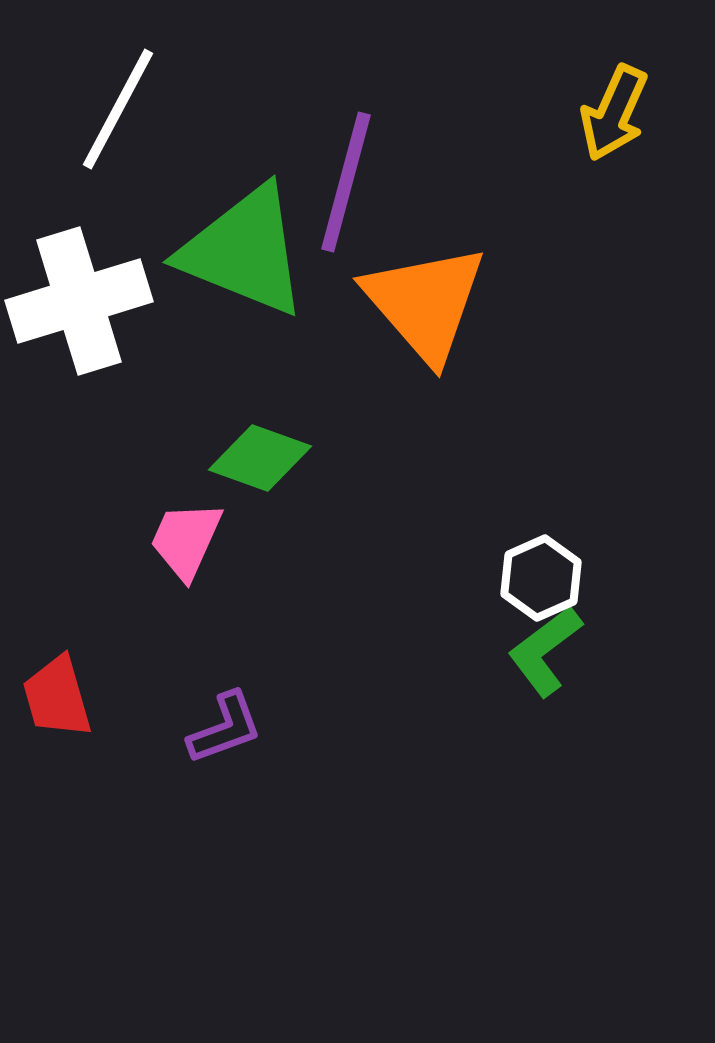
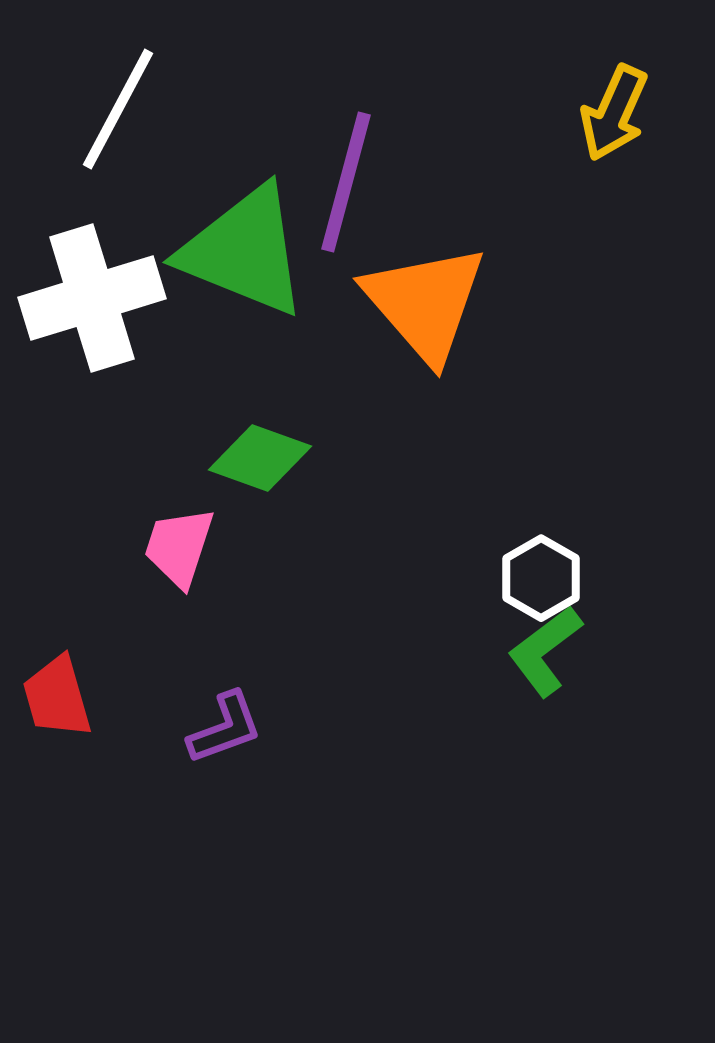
white cross: moved 13 px right, 3 px up
pink trapezoid: moved 7 px left, 7 px down; rotated 6 degrees counterclockwise
white hexagon: rotated 6 degrees counterclockwise
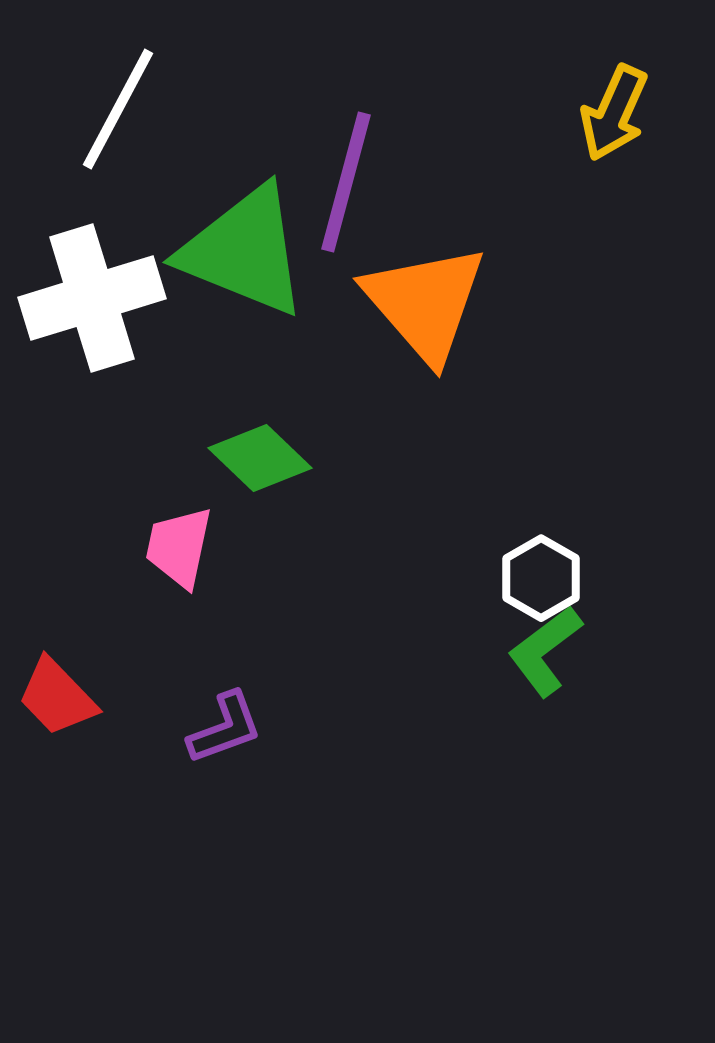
green diamond: rotated 24 degrees clockwise
pink trapezoid: rotated 6 degrees counterclockwise
red trapezoid: rotated 28 degrees counterclockwise
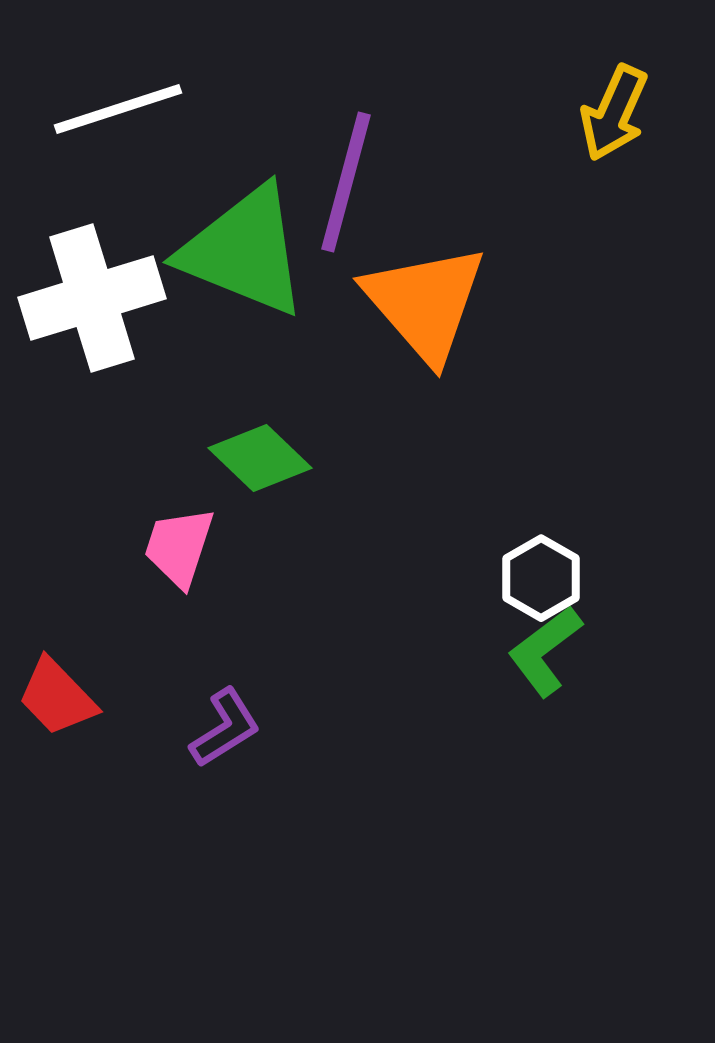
white line: rotated 44 degrees clockwise
pink trapezoid: rotated 6 degrees clockwise
purple L-shape: rotated 12 degrees counterclockwise
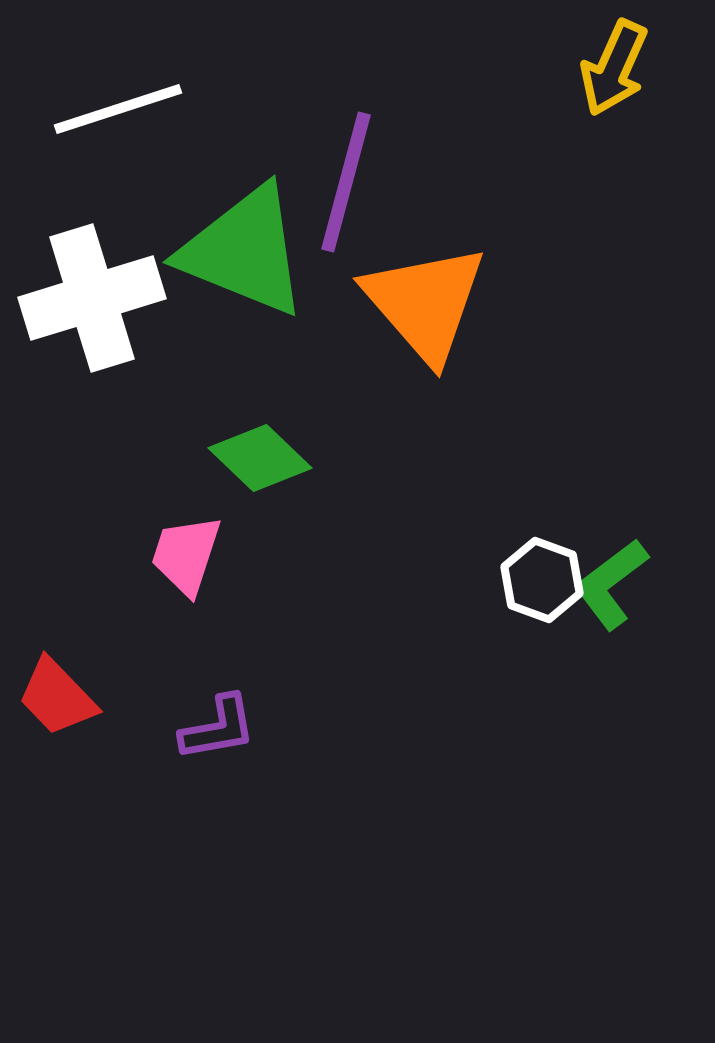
yellow arrow: moved 45 px up
pink trapezoid: moved 7 px right, 8 px down
white hexagon: moved 1 px right, 2 px down; rotated 10 degrees counterclockwise
green L-shape: moved 66 px right, 67 px up
purple L-shape: moved 7 px left; rotated 22 degrees clockwise
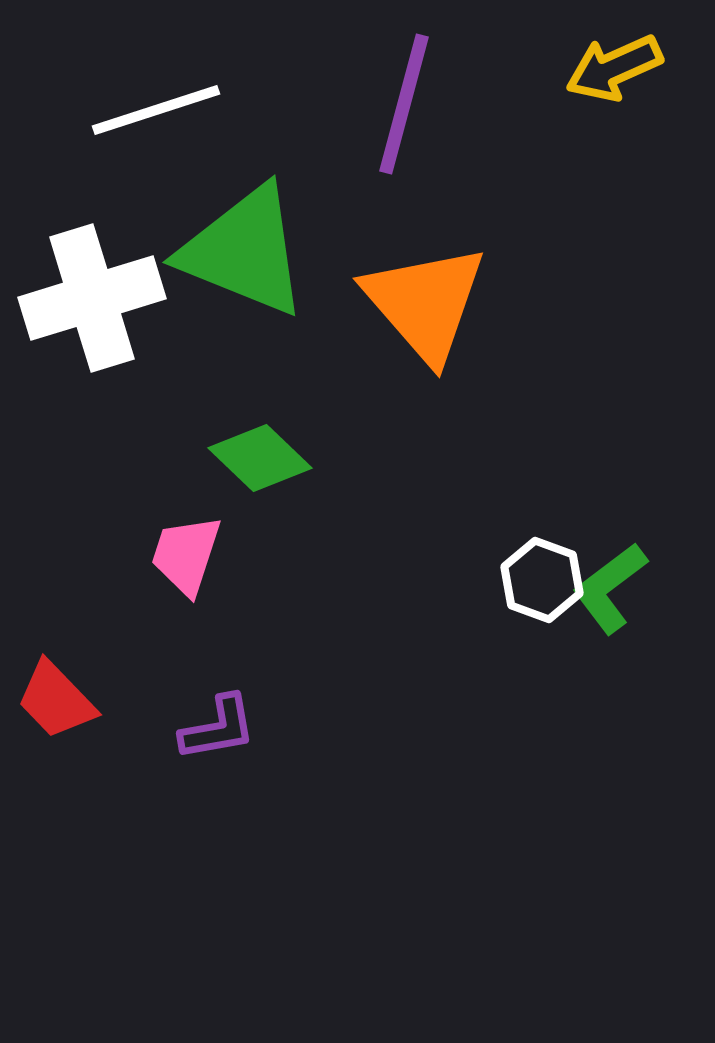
yellow arrow: rotated 42 degrees clockwise
white line: moved 38 px right, 1 px down
purple line: moved 58 px right, 78 px up
green L-shape: moved 1 px left, 4 px down
red trapezoid: moved 1 px left, 3 px down
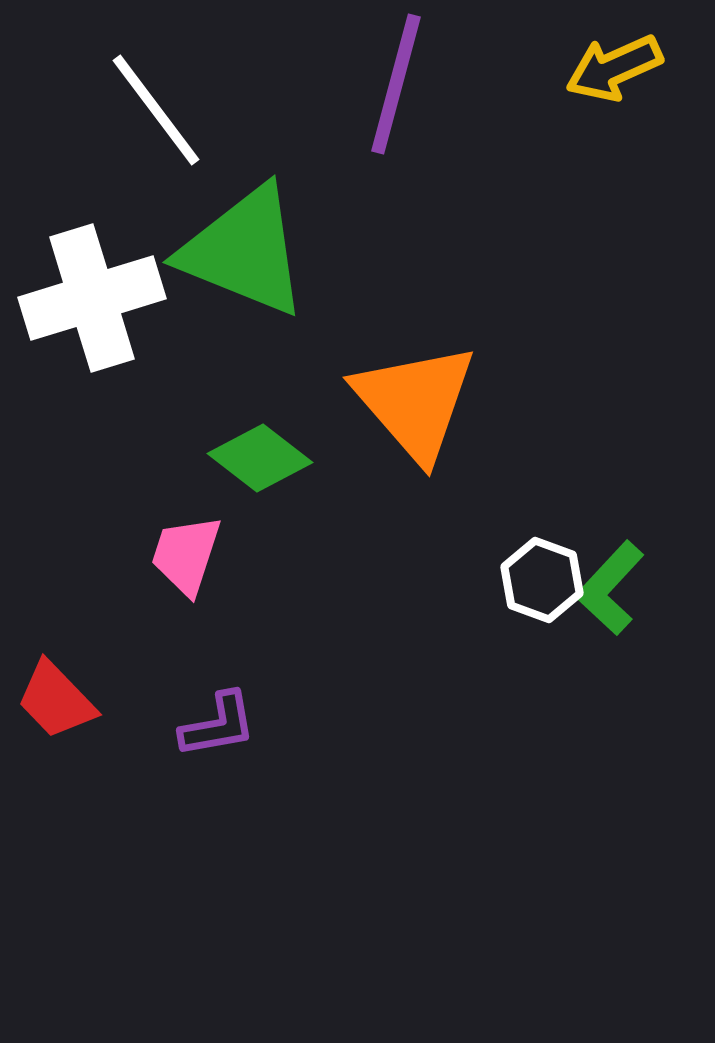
purple line: moved 8 px left, 20 px up
white line: rotated 71 degrees clockwise
orange triangle: moved 10 px left, 99 px down
green diamond: rotated 6 degrees counterclockwise
green L-shape: rotated 10 degrees counterclockwise
purple L-shape: moved 3 px up
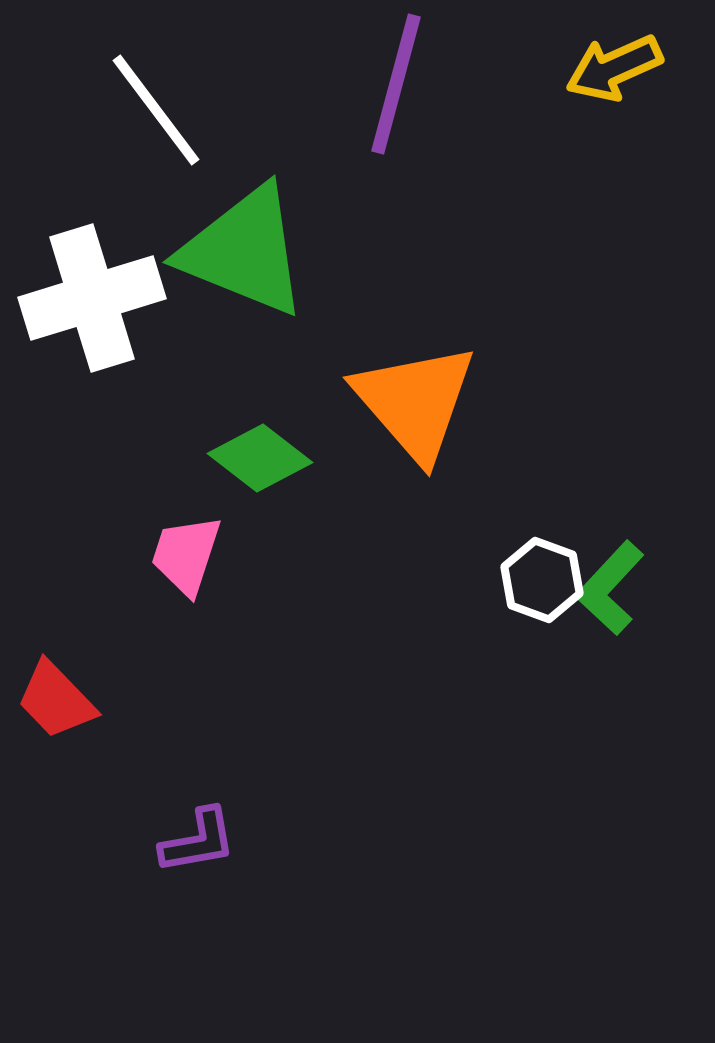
purple L-shape: moved 20 px left, 116 px down
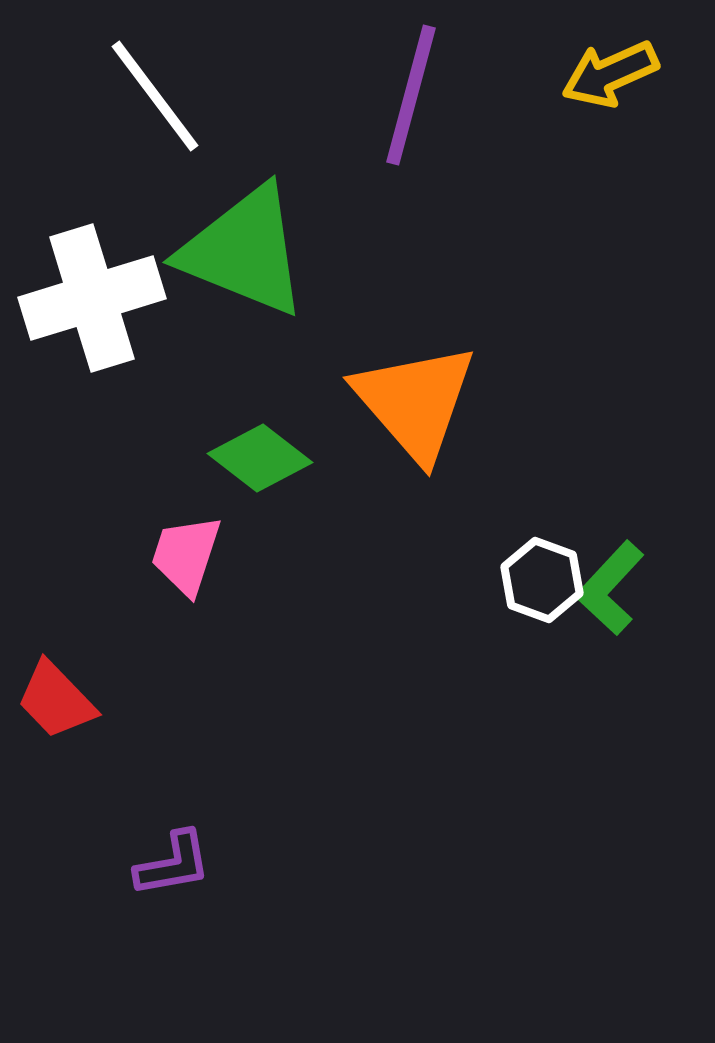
yellow arrow: moved 4 px left, 6 px down
purple line: moved 15 px right, 11 px down
white line: moved 1 px left, 14 px up
purple L-shape: moved 25 px left, 23 px down
